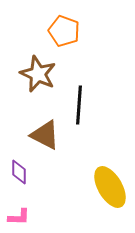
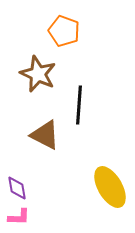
purple diamond: moved 2 px left, 16 px down; rotated 10 degrees counterclockwise
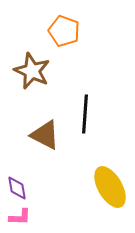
brown star: moved 6 px left, 3 px up
black line: moved 6 px right, 9 px down
pink L-shape: moved 1 px right
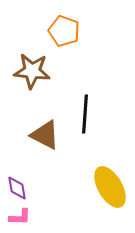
brown star: rotated 18 degrees counterclockwise
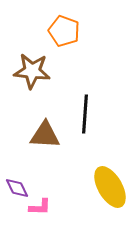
brown triangle: rotated 24 degrees counterclockwise
purple diamond: rotated 15 degrees counterclockwise
pink L-shape: moved 20 px right, 10 px up
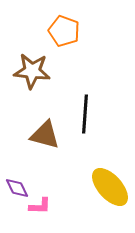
brown triangle: rotated 12 degrees clockwise
yellow ellipse: rotated 12 degrees counterclockwise
pink L-shape: moved 1 px up
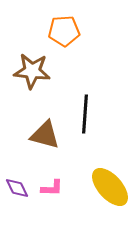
orange pentagon: rotated 24 degrees counterclockwise
pink L-shape: moved 12 px right, 18 px up
